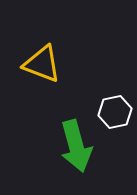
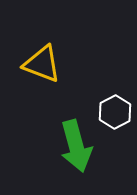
white hexagon: rotated 16 degrees counterclockwise
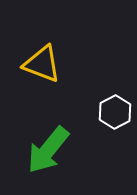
green arrow: moved 28 px left, 4 px down; rotated 54 degrees clockwise
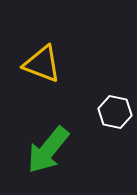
white hexagon: rotated 20 degrees counterclockwise
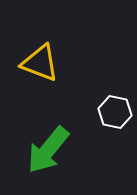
yellow triangle: moved 2 px left, 1 px up
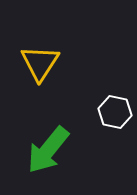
yellow triangle: rotated 42 degrees clockwise
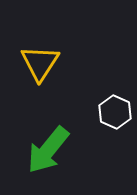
white hexagon: rotated 12 degrees clockwise
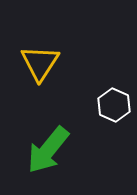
white hexagon: moved 1 px left, 7 px up
